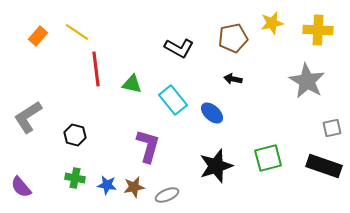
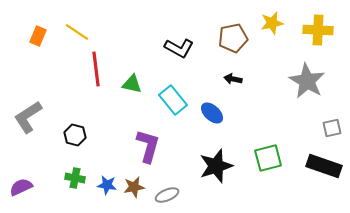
orange rectangle: rotated 18 degrees counterclockwise
purple semicircle: rotated 105 degrees clockwise
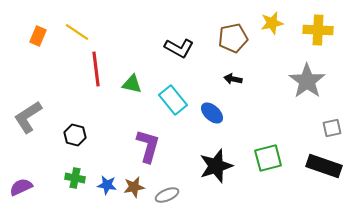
gray star: rotated 6 degrees clockwise
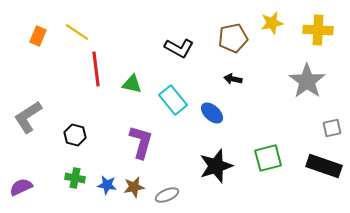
purple L-shape: moved 7 px left, 4 px up
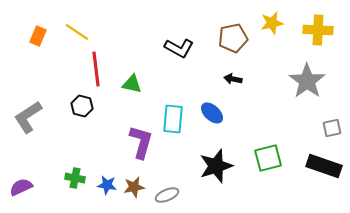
cyan rectangle: moved 19 px down; rotated 44 degrees clockwise
black hexagon: moved 7 px right, 29 px up
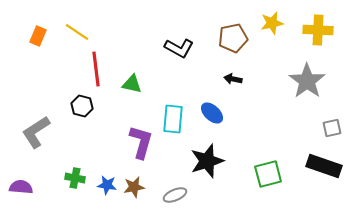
gray L-shape: moved 8 px right, 15 px down
green square: moved 16 px down
black star: moved 9 px left, 5 px up
purple semicircle: rotated 30 degrees clockwise
gray ellipse: moved 8 px right
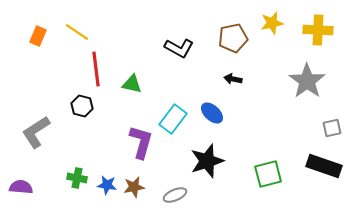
cyan rectangle: rotated 32 degrees clockwise
green cross: moved 2 px right
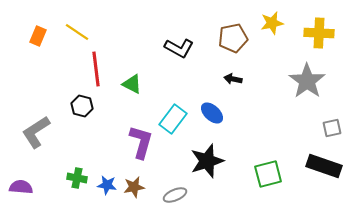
yellow cross: moved 1 px right, 3 px down
green triangle: rotated 15 degrees clockwise
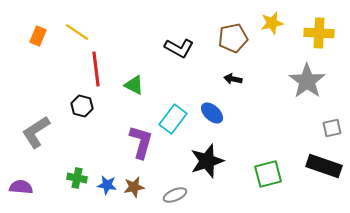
green triangle: moved 2 px right, 1 px down
